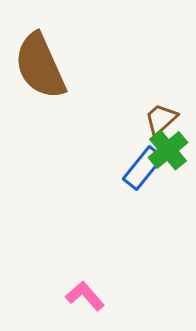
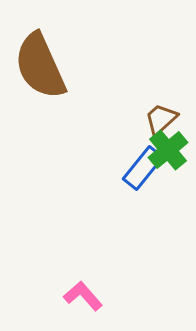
pink L-shape: moved 2 px left
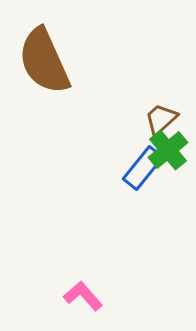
brown semicircle: moved 4 px right, 5 px up
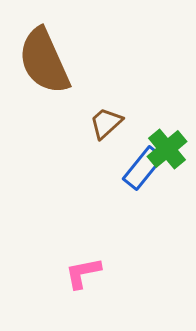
brown trapezoid: moved 55 px left, 4 px down
green cross: moved 1 px left, 1 px up
pink L-shape: moved 23 px up; rotated 60 degrees counterclockwise
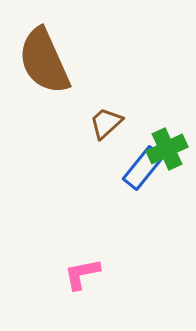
green cross: rotated 15 degrees clockwise
pink L-shape: moved 1 px left, 1 px down
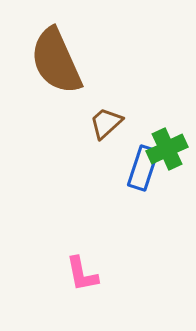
brown semicircle: moved 12 px right
blue rectangle: rotated 21 degrees counterclockwise
pink L-shape: rotated 90 degrees counterclockwise
